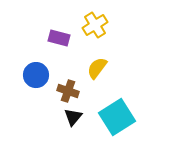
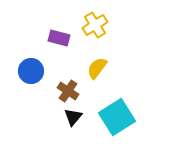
blue circle: moved 5 px left, 4 px up
brown cross: rotated 15 degrees clockwise
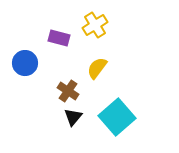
blue circle: moved 6 px left, 8 px up
cyan square: rotated 9 degrees counterclockwise
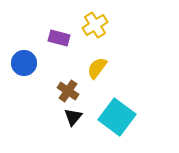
blue circle: moved 1 px left
cyan square: rotated 12 degrees counterclockwise
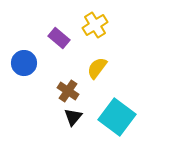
purple rectangle: rotated 25 degrees clockwise
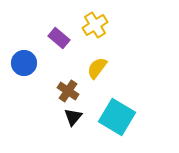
cyan square: rotated 6 degrees counterclockwise
